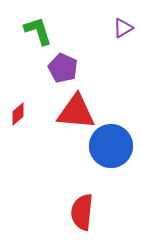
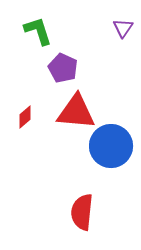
purple triangle: rotated 25 degrees counterclockwise
red diamond: moved 7 px right, 3 px down
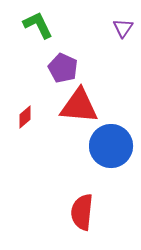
green L-shape: moved 6 px up; rotated 8 degrees counterclockwise
red triangle: moved 3 px right, 6 px up
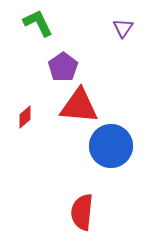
green L-shape: moved 2 px up
purple pentagon: moved 1 px up; rotated 12 degrees clockwise
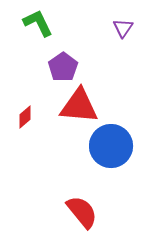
red semicircle: rotated 135 degrees clockwise
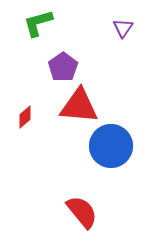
green L-shape: rotated 80 degrees counterclockwise
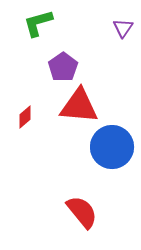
blue circle: moved 1 px right, 1 px down
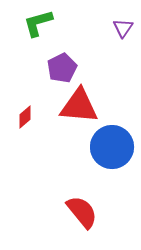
purple pentagon: moved 1 px left, 1 px down; rotated 8 degrees clockwise
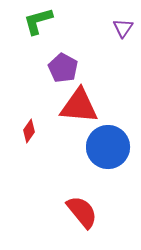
green L-shape: moved 2 px up
purple pentagon: moved 1 px right; rotated 16 degrees counterclockwise
red diamond: moved 4 px right, 14 px down; rotated 15 degrees counterclockwise
blue circle: moved 4 px left
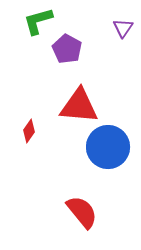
purple pentagon: moved 4 px right, 19 px up
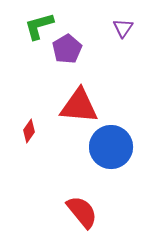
green L-shape: moved 1 px right, 5 px down
purple pentagon: rotated 12 degrees clockwise
blue circle: moved 3 px right
